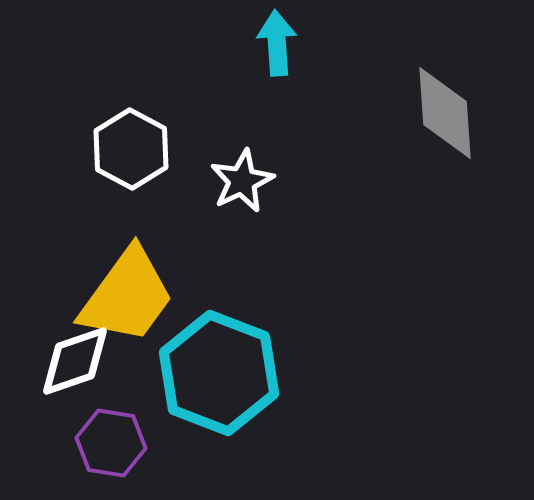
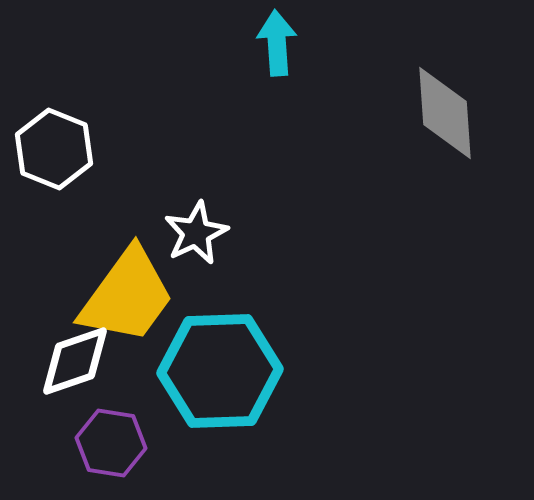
white hexagon: moved 77 px left; rotated 6 degrees counterclockwise
white star: moved 46 px left, 52 px down
cyan hexagon: moved 1 px right, 2 px up; rotated 23 degrees counterclockwise
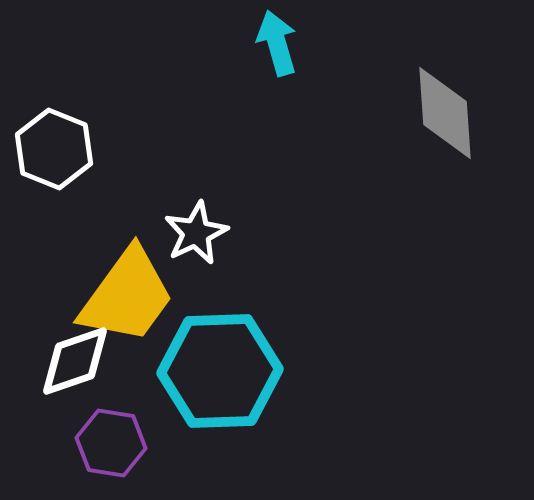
cyan arrow: rotated 12 degrees counterclockwise
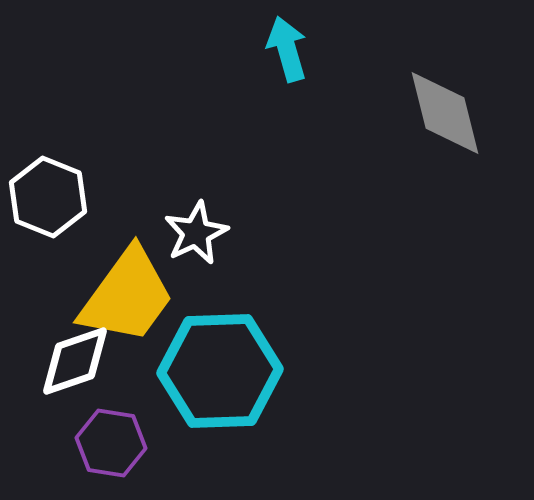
cyan arrow: moved 10 px right, 6 px down
gray diamond: rotated 10 degrees counterclockwise
white hexagon: moved 6 px left, 48 px down
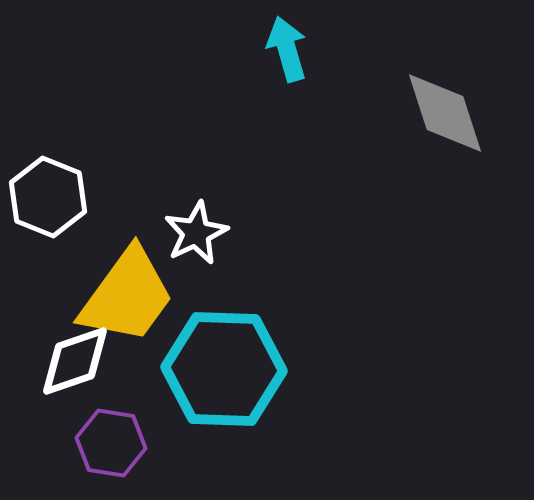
gray diamond: rotated 4 degrees counterclockwise
cyan hexagon: moved 4 px right, 2 px up; rotated 4 degrees clockwise
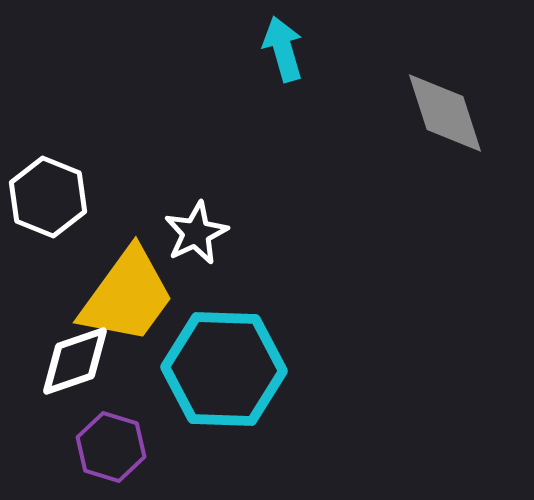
cyan arrow: moved 4 px left
purple hexagon: moved 4 px down; rotated 8 degrees clockwise
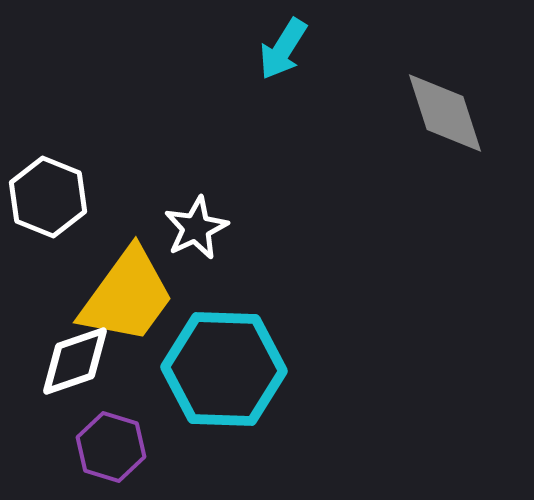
cyan arrow: rotated 132 degrees counterclockwise
white star: moved 5 px up
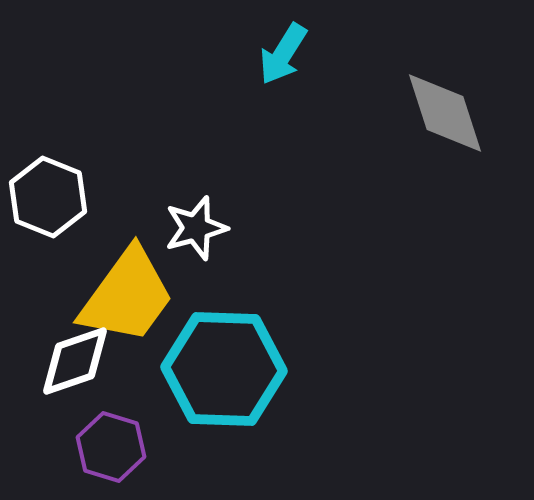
cyan arrow: moved 5 px down
white star: rotated 10 degrees clockwise
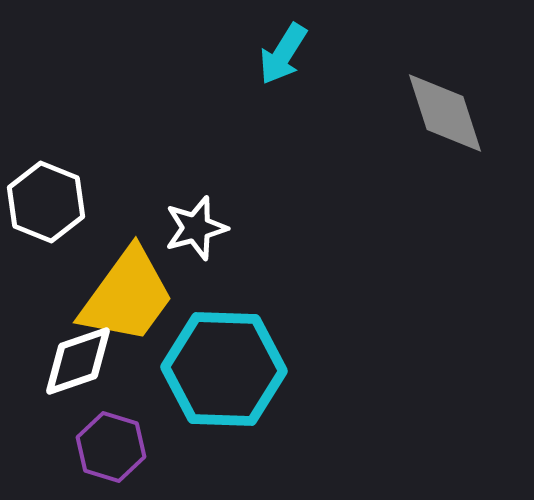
white hexagon: moved 2 px left, 5 px down
white diamond: moved 3 px right
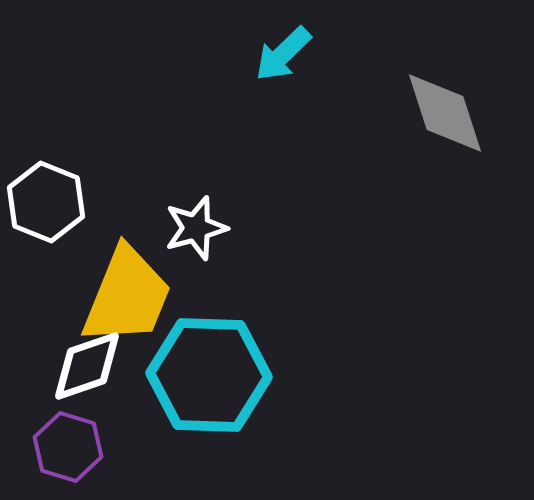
cyan arrow: rotated 14 degrees clockwise
yellow trapezoid: rotated 14 degrees counterclockwise
white diamond: moved 9 px right, 5 px down
cyan hexagon: moved 15 px left, 6 px down
purple hexagon: moved 43 px left
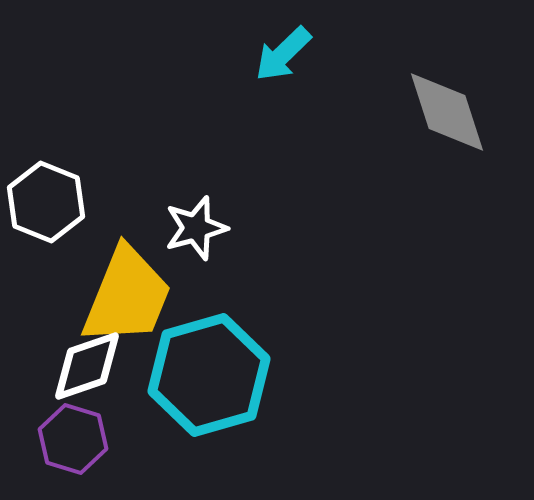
gray diamond: moved 2 px right, 1 px up
cyan hexagon: rotated 18 degrees counterclockwise
purple hexagon: moved 5 px right, 8 px up
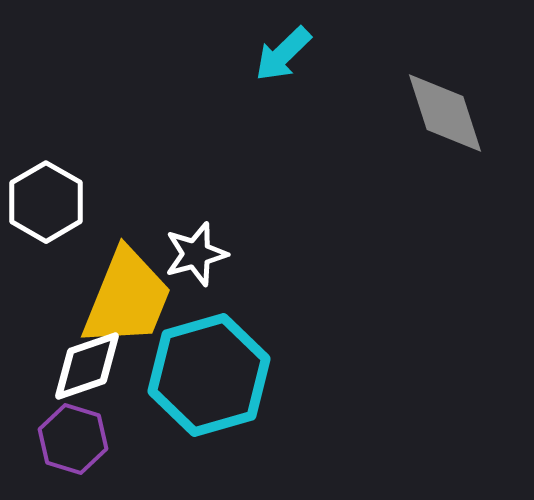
gray diamond: moved 2 px left, 1 px down
white hexagon: rotated 8 degrees clockwise
white star: moved 26 px down
yellow trapezoid: moved 2 px down
